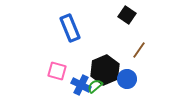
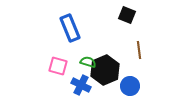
black square: rotated 12 degrees counterclockwise
brown line: rotated 42 degrees counterclockwise
pink square: moved 1 px right, 5 px up
blue circle: moved 3 px right, 7 px down
green semicircle: moved 7 px left, 24 px up; rotated 56 degrees clockwise
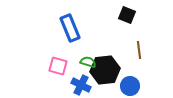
black hexagon: rotated 16 degrees clockwise
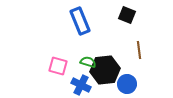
blue rectangle: moved 10 px right, 7 px up
blue circle: moved 3 px left, 2 px up
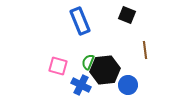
brown line: moved 6 px right
green semicircle: rotated 84 degrees counterclockwise
blue circle: moved 1 px right, 1 px down
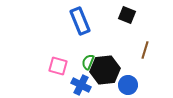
brown line: rotated 24 degrees clockwise
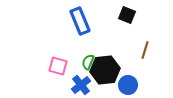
blue cross: rotated 24 degrees clockwise
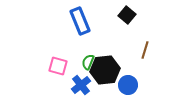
black square: rotated 18 degrees clockwise
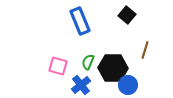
black hexagon: moved 8 px right, 2 px up; rotated 8 degrees clockwise
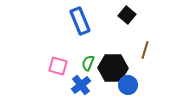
green semicircle: moved 1 px down
